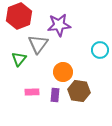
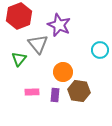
purple star: rotated 30 degrees clockwise
gray triangle: rotated 15 degrees counterclockwise
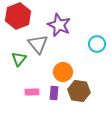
red hexagon: moved 1 px left
cyan circle: moved 3 px left, 6 px up
purple rectangle: moved 1 px left, 2 px up
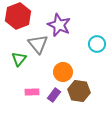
purple rectangle: moved 2 px down; rotated 32 degrees clockwise
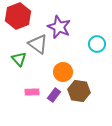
purple star: moved 2 px down
gray triangle: rotated 15 degrees counterclockwise
green triangle: rotated 21 degrees counterclockwise
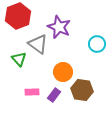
brown hexagon: moved 3 px right, 1 px up
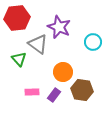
red hexagon: moved 1 px left, 2 px down; rotated 15 degrees clockwise
cyan circle: moved 4 px left, 2 px up
